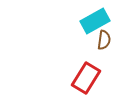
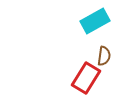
brown semicircle: moved 16 px down
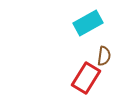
cyan rectangle: moved 7 px left, 2 px down
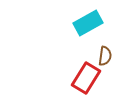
brown semicircle: moved 1 px right
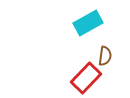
red rectangle: rotated 12 degrees clockwise
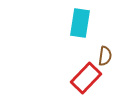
cyan rectangle: moved 8 px left; rotated 52 degrees counterclockwise
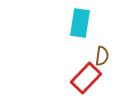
brown semicircle: moved 3 px left
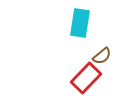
brown semicircle: rotated 42 degrees clockwise
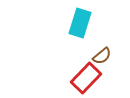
cyan rectangle: rotated 8 degrees clockwise
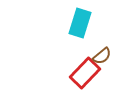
red rectangle: moved 1 px left, 5 px up
